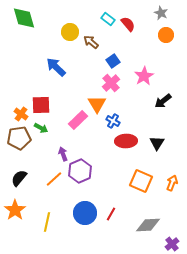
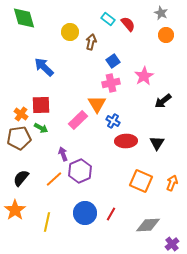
brown arrow: rotated 63 degrees clockwise
blue arrow: moved 12 px left
pink cross: rotated 30 degrees clockwise
black semicircle: moved 2 px right
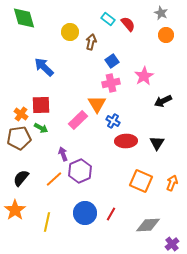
blue square: moved 1 px left
black arrow: rotated 12 degrees clockwise
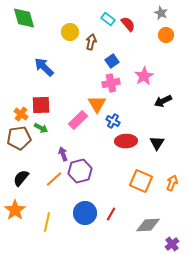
purple hexagon: rotated 10 degrees clockwise
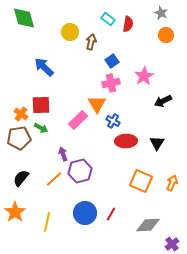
red semicircle: rotated 49 degrees clockwise
orange star: moved 2 px down
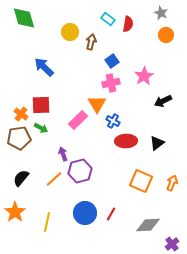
black triangle: rotated 21 degrees clockwise
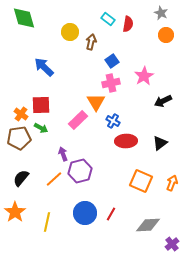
orange triangle: moved 1 px left, 2 px up
black triangle: moved 3 px right
